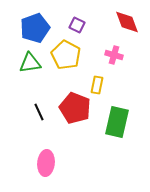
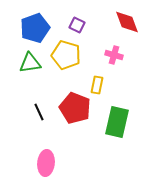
yellow pentagon: rotated 12 degrees counterclockwise
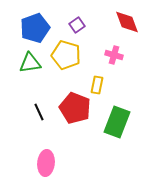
purple square: rotated 28 degrees clockwise
green rectangle: rotated 8 degrees clockwise
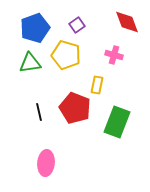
black line: rotated 12 degrees clockwise
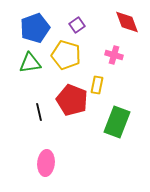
red pentagon: moved 3 px left, 8 px up
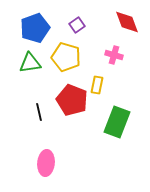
yellow pentagon: moved 2 px down
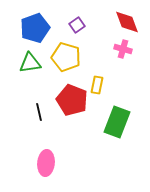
pink cross: moved 9 px right, 6 px up
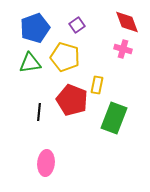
yellow pentagon: moved 1 px left
black line: rotated 18 degrees clockwise
green rectangle: moved 3 px left, 4 px up
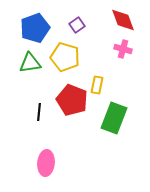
red diamond: moved 4 px left, 2 px up
